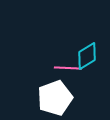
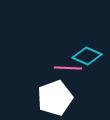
cyan diamond: rotated 56 degrees clockwise
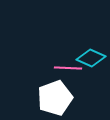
cyan diamond: moved 4 px right, 2 px down
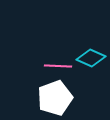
pink line: moved 10 px left, 2 px up
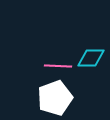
cyan diamond: rotated 24 degrees counterclockwise
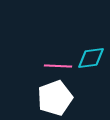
cyan diamond: rotated 8 degrees counterclockwise
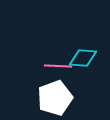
cyan diamond: moved 8 px left; rotated 12 degrees clockwise
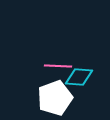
cyan diamond: moved 4 px left, 19 px down
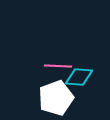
white pentagon: moved 1 px right
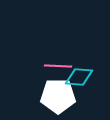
white pentagon: moved 2 px right, 2 px up; rotated 20 degrees clockwise
